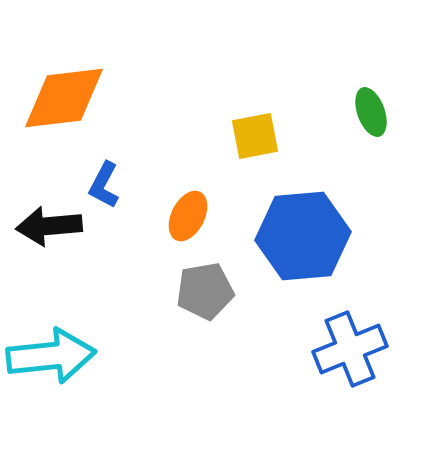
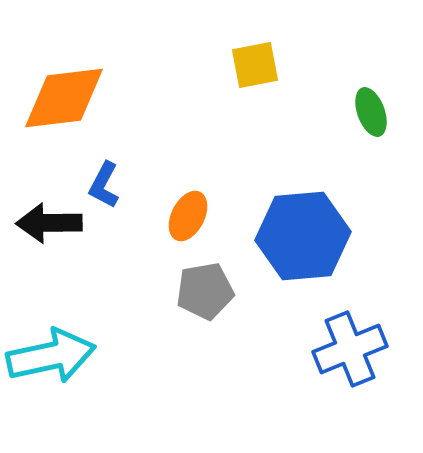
yellow square: moved 71 px up
black arrow: moved 3 px up; rotated 4 degrees clockwise
cyan arrow: rotated 6 degrees counterclockwise
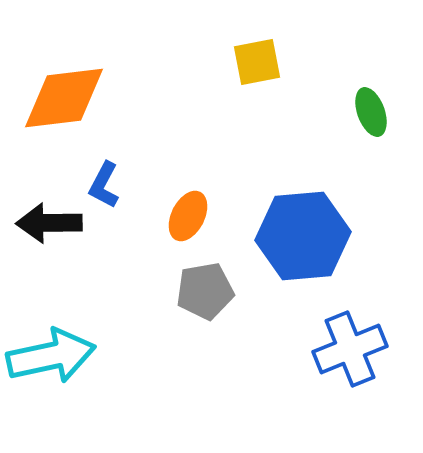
yellow square: moved 2 px right, 3 px up
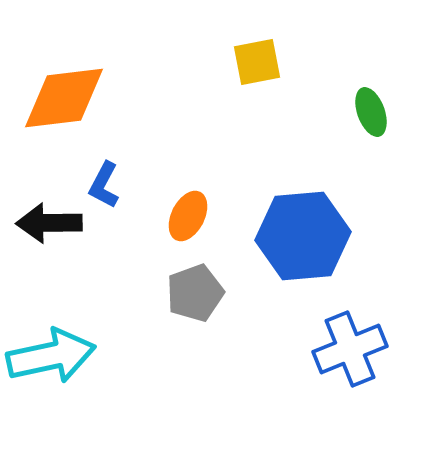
gray pentagon: moved 10 px left, 2 px down; rotated 10 degrees counterclockwise
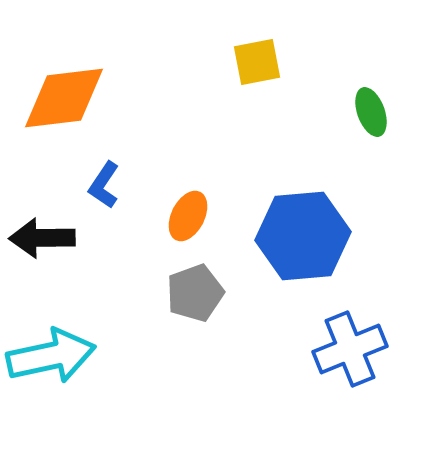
blue L-shape: rotated 6 degrees clockwise
black arrow: moved 7 px left, 15 px down
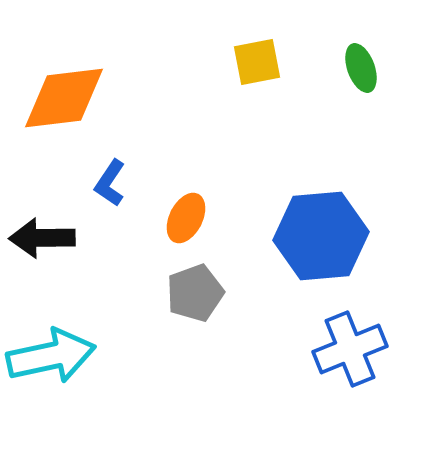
green ellipse: moved 10 px left, 44 px up
blue L-shape: moved 6 px right, 2 px up
orange ellipse: moved 2 px left, 2 px down
blue hexagon: moved 18 px right
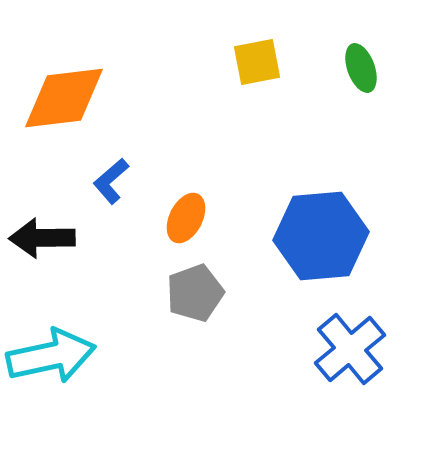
blue L-shape: moved 1 px right, 2 px up; rotated 15 degrees clockwise
blue cross: rotated 18 degrees counterclockwise
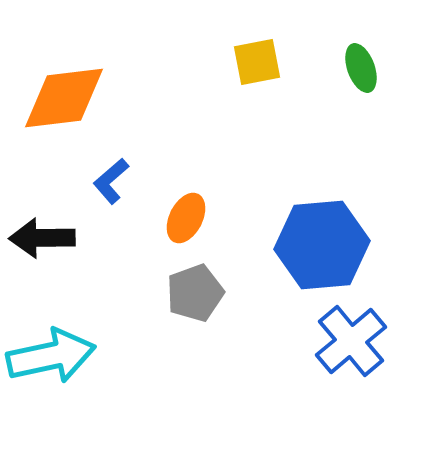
blue hexagon: moved 1 px right, 9 px down
blue cross: moved 1 px right, 8 px up
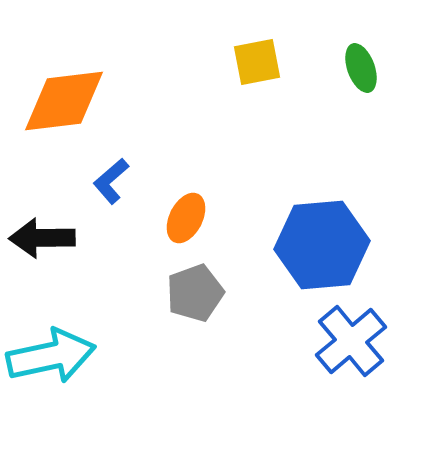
orange diamond: moved 3 px down
